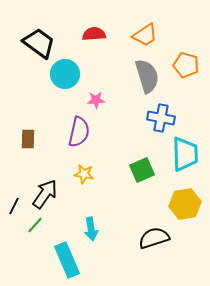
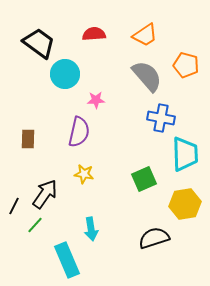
gray semicircle: rotated 24 degrees counterclockwise
green square: moved 2 px right, 9 px down
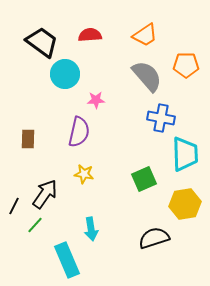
red semicircle: moved 4 px left, 1 px down
black trapezoid: moved 3 px right, 1 px up
orange pentagon: rotated 15 degrees counterclockwise
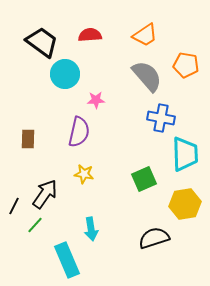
orange pentagon: rotated 10 degrees clockwise
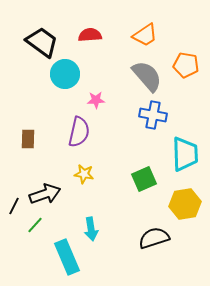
blue cross: moved 8 px left, 3 px up
black arrow: rotated 36 degrees clockwise
cyan rectangle: moved 3 px up
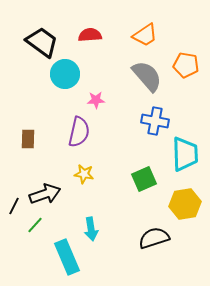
blue cross: moved 2 px right, 6 px down
